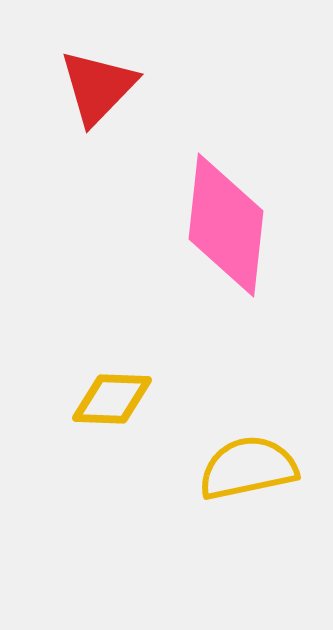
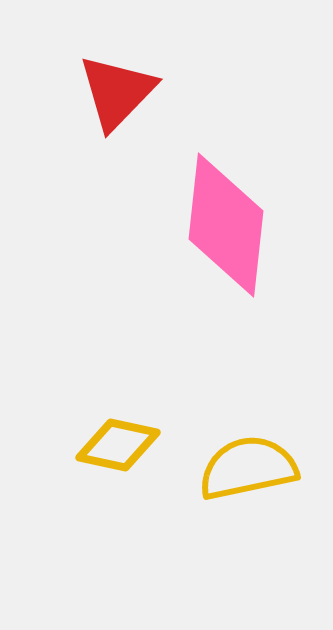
red triangle: moved 19 px right, 5 px down
yellow diamond: moved 6 px right, 46 px down; rotated 10 degrees clockwise
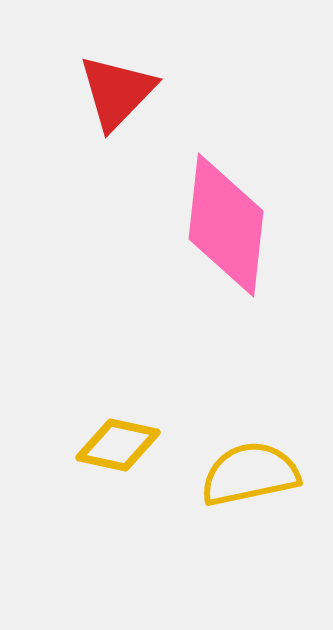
yellow semicircle: moved 2 px right, 6 px down
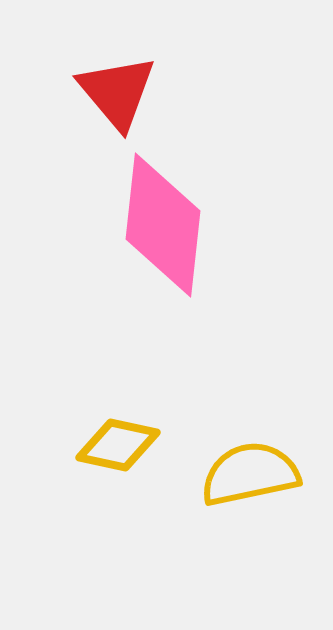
red triangle: rotated 24 degrees counterclockwise
pink diamond: moved 63 px left
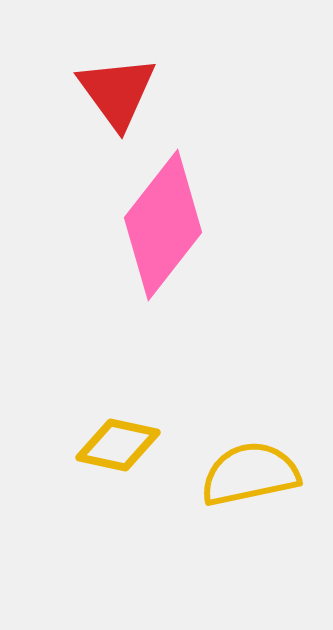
red triangle: rotated 4 degrees clockwise
pink diamond: rotated 32 degrees clockwise
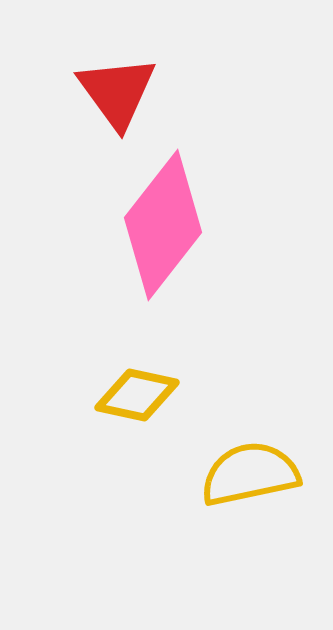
yellow diamond: moved 19 px right, 50 px up
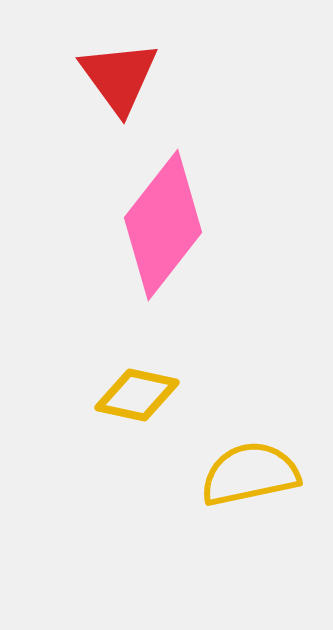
red triangle: moved 2 px right, 15 px up
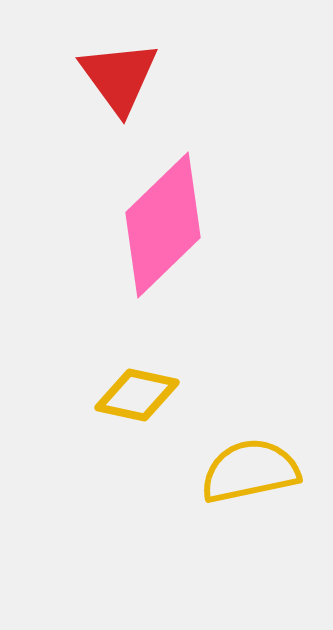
pink diamond: rotated 8 degrees clockwise
yellow semicircle: moved 3 px up
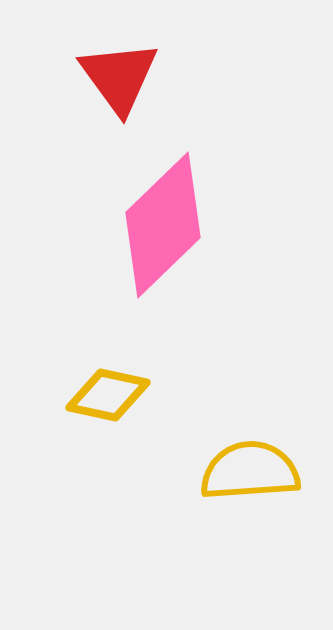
yellow diamond: moved 29 px left
yellow semicircle: rotated 8 degrees clockwise
